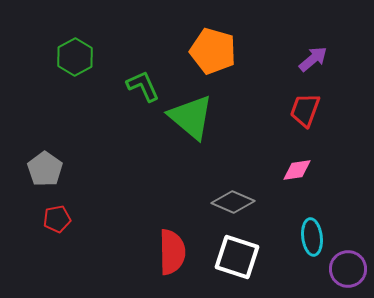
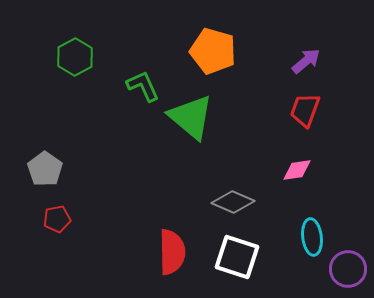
purple arrow: moved 7 px left, 2 px down
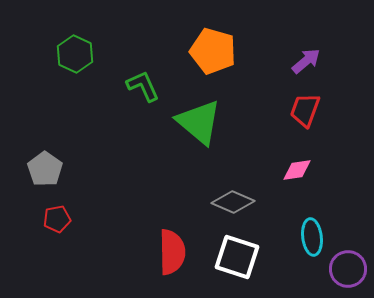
green hexagon: moved 3 px up; rotated 6 degrees counterclockwise
green triangle: moved 8 px right, 5 px down
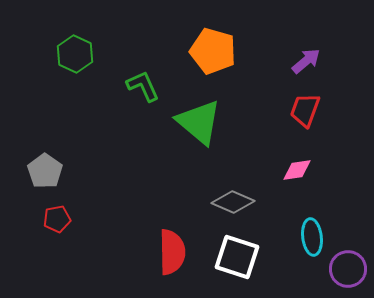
gray pentagon: moved 2 px down
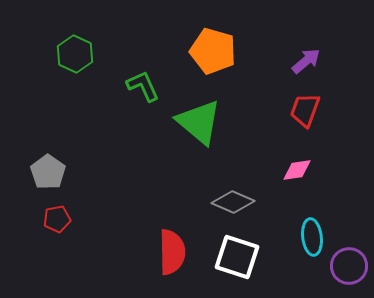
gray pentagon: moved 3 px right, 1 px down
purple circle: moved 1 px right, 3 px up
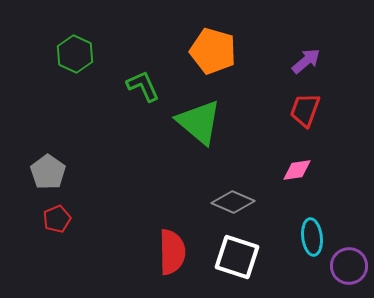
red pentagon: rotated 12 degrees counterclockwise
